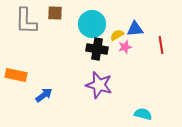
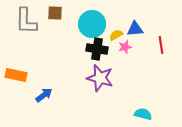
yellow semicircle: moved 1 px left
purple star: moved 1 px right, 7 px up
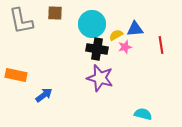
gray L-shape: moved 5 px left; rotated 12 degrees counterclockwise
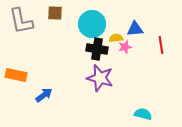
yellow semicircle: moved 3 px down; rotated 24 degrees clockwise
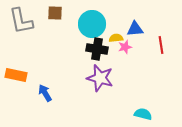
blue arrow: moved 1 px right, 2 px up; rotated 84 degrees counterclockwise
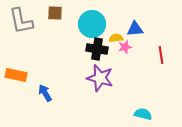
red line: moved 10 px down
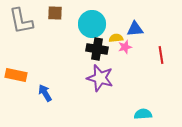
cyan semicircle: rotated 18 degrees counterclockwise
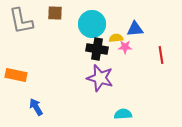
pink star: rotated 16 degrees clockwise
blue arrow: moved 9 px left, 14 px down
cyan semicircle: moved 20 px left
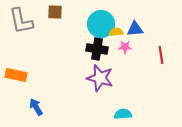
brown square: moved 1 px up
cyan circle: moved 9 px right
yellow semicircle: moved 6 px up
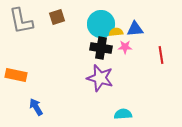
brown square: moved 2 px right, 5 px down; rotated 21 degrees counterclockwise
black cross: moved 4 px right, 1 px up
